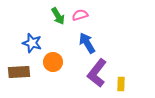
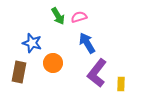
pink semicircle: moved 1 px left, 2 px down
orange circle: moved 1 px down
brown rectangle: rotated 75 degrees counterclockwise
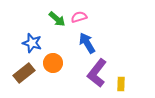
green arrow: moved 1 px left, 3 px down; rotated 18 degrees counterclockwise
brown rectangle: moved 5 px right, 1 px down; rotated 40 degrees clockwise
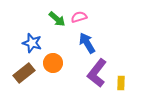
yellow rectangle: moved 1 px up
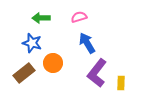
green arrow: moved 16 px left, 1 px up; rotated 138 degrees clockwise
